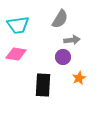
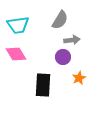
gray semicircle: moved 1 px down
pink diamond: rotated 50 degrees clockwise
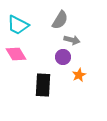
cyan trapezoid: rotated 35 degrees clockwise
gray arrow: rotated 21 degrees clockwise
orange star: moved 3 px up
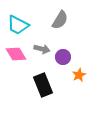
gray arrow: moved 30 px left, 9 px down
black rectangle: rotated 25 degrees counterclockwise
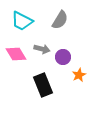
cyan trapezoid: moved 4 px right, 4 px up
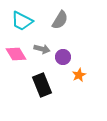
black rectangle: moved 1 px left
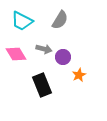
gray arrow: moved 2 px right
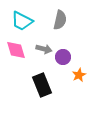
gray semicircle: rotated 18 degrees counterclockwise
pink diamond: moved 4 px up; rotated 15 degrees clockwise
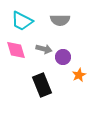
gray semicircle: rotated 78 degrees clockwise
